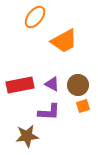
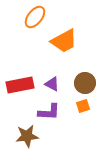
brown circle: moved 7 px right, 2 px up
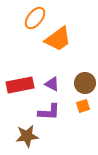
orange ellipse: moved 1 px down
orange trapezoid: moved 6 px left, 2 px up; rotated 8 degrees counterclockwise
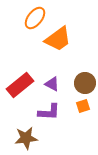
red rectangle: rotated 28 degrees counterclockwise
brown star: moved 1 px left, 2 px down
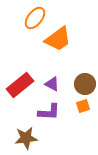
brown circle: moved 1 px down
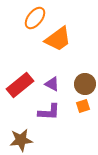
brown star: moved 5 px left, 2 px down
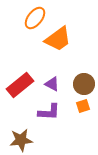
brown circle: moved 1 px left
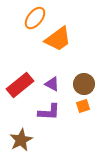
brown star: rotated 20 degrees counterclockwise
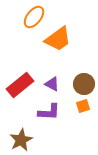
orange ellipse: moved 1 px left, 1 px up
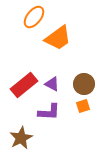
orange trapezoid: moved 1 px up
red rectangle: moved 4 px right
brown star: moved 2 px up
